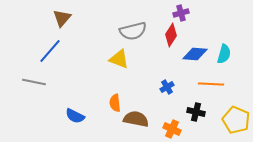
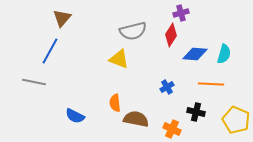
blue line: rotated 12 degrees counterclockwise
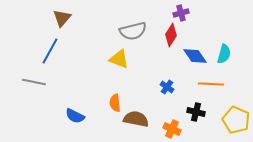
blue diamond: moved 2 px down; rotated 50 degrees clockwise
blue cross: rotated 24 degrees counterclockwise
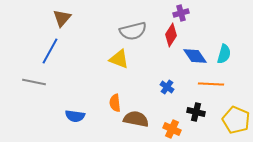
blue semicircle: rotated 18 degrees counterclockwise
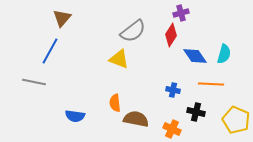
gray semicircle: rotated 24 degrees counterclockwise
blue cross: moved 6 px right, 3 px down; rotated 24 degrees counterclockwise
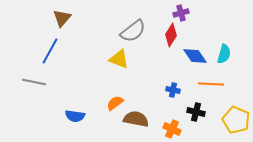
orange semicircle: rotated 60 degrees clockwise
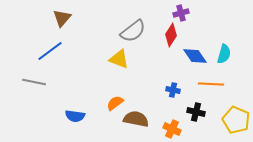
blue line: rotated 24 degrees clockwise
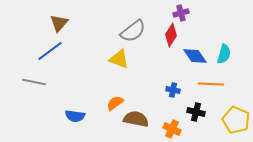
brown triangle: moved 3 px left, 5 px down
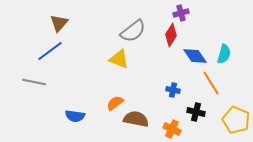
orange line: moved 1 px up; rotated 55 degrees clockwise
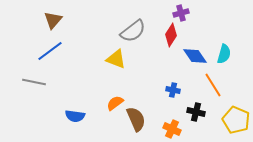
brown triangle: moved 6 px left, 3 px up
yellow triangle: moved 3 px left
orange line: moved 2 px right, 2 px down
brown semicircle: rotated 55 degrees clockwise
